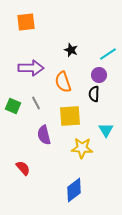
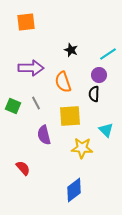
cyan triangle: rotated 14 degrees counterclockwise
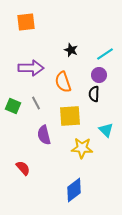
cyan line: moved 3 px left
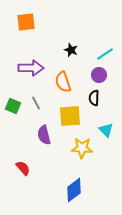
black semicircle: moved 4 px down
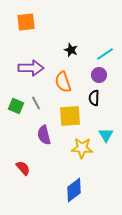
green square: moved 3 px right
cyan triangle: moved 5 px down; rotated 14 degrees clockwise
